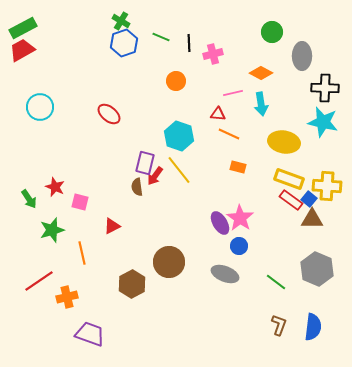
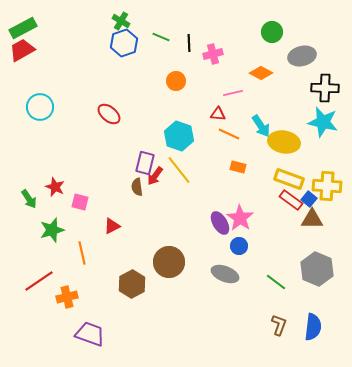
gray ellipse at (302, 56): rotated 76 degrees clockwise
cyan arrow at (261, 104): moved 22 px down; rotated 25 degrees counterclockwise
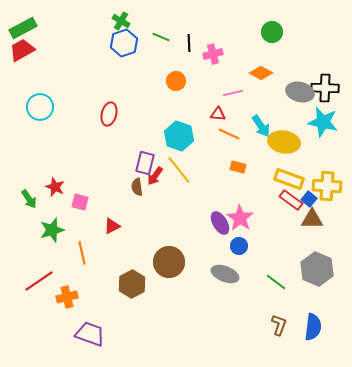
gray ellipse at (302, 56): moved 2 px left, 36 px down; rotated 28 degrees clockwise
red ellipse at (109, 114): rotated 65 degrees clockwise
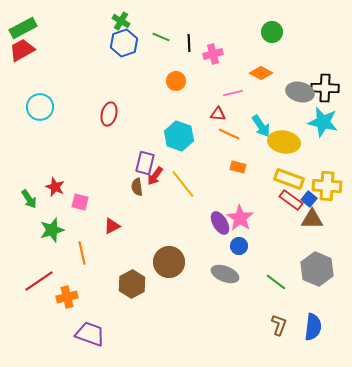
yellow line at (179, 170): moved 4 px right, 14 px down
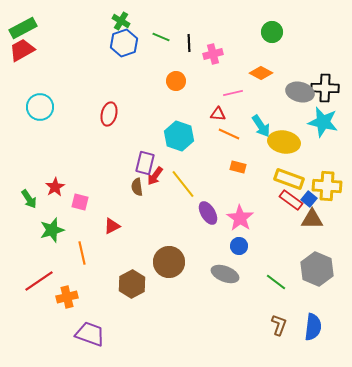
red star at (55, 187): rotated 18 degrees clockwise
purple ellipse at (220, 223): moved 12 px left, 10 px up
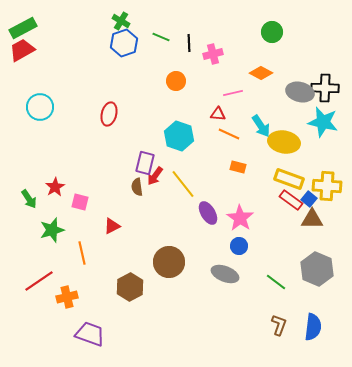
brown hexagon at (132, 284): moved 2 px left, 3 px down
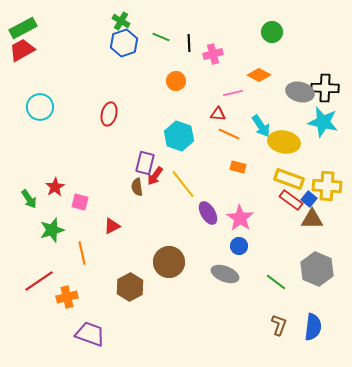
orange diamond at (261, 73): moved 2 px left, 2 px down
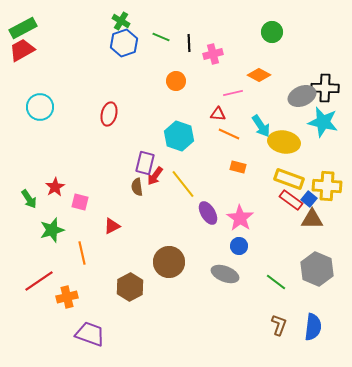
gray ellipse at (300, 92): moved 2 px right, 4 px down; rotated 36 degrees counterclockwise
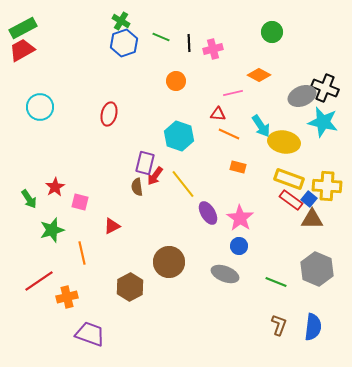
pink cross at (213, 54): moved 5 px up
black cross at (325, 88): rotated 20 degrees clockwise
green line at (276, 282): rotated 15 degrees counterclockwise
